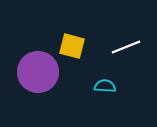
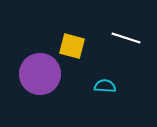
white line: moved 9 px up; rotated 40 degrees clockwise
purple circle: moved 2 px right, 2 px down
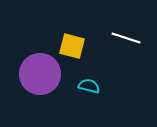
cyan semicircle: moved 16 px left; rotated 10 degrees clockwise
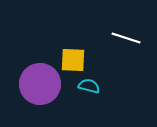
yellow square: moved 1 px right, 14 px down; rotated 12 degrees counterclockwise
purple circle: moved 10 px down
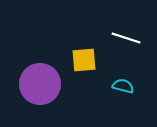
yellow square: moved 11 px right; rotated 8 degrees counterclockwise
cyan semicircle: moved 34 px right
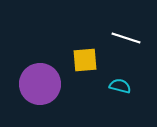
yellow square: moved 1 px right
cyan semicircle: moved 3 px left
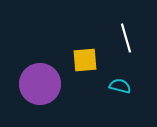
white line: rotated 56 degrees clockwise
